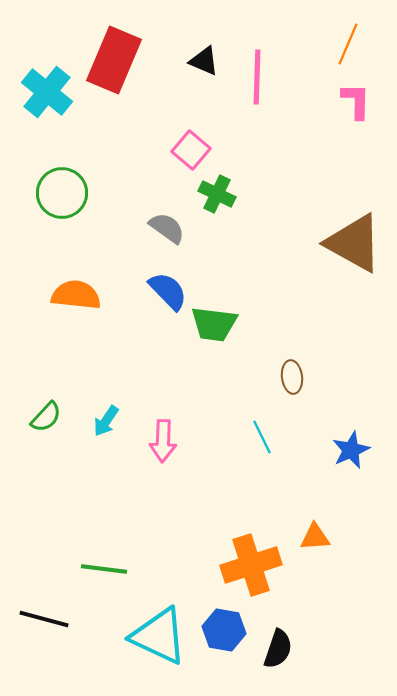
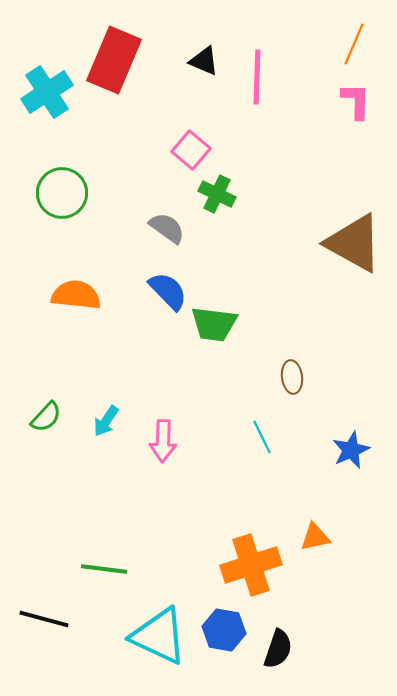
orange line: moved 6 px right
cyan cross: rotated 18 degrees clockwise
orange triangle: rotated 8 degrees counterclockwise
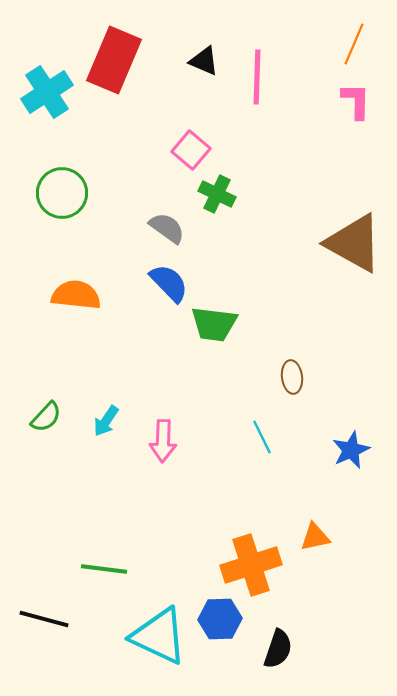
blue semicircle: moved 1 px right, 8 px up
blue hexagon: moved 4 px left, 11 px up; rotated 12 degrees counterclockwise
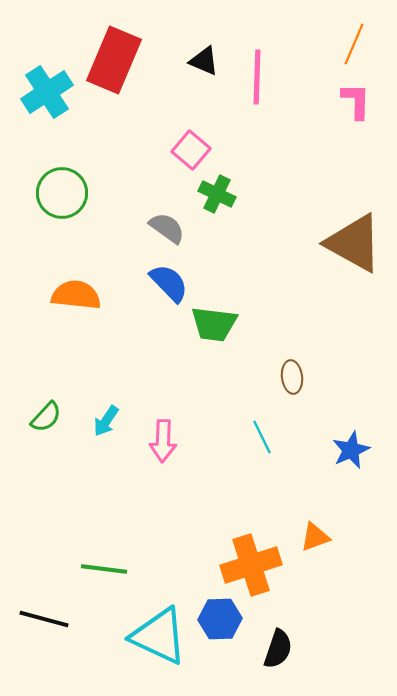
orange triangle: rotated 8 degrees counterclockwise
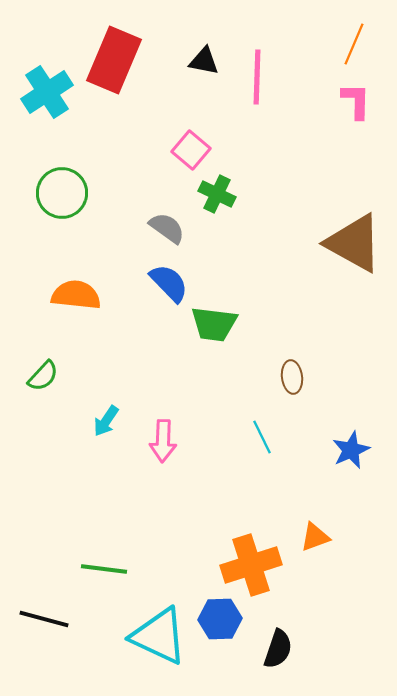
black triangle: rotated 12 degrees counterclockwise
green semicircle: moved 3 px left, 41 px up
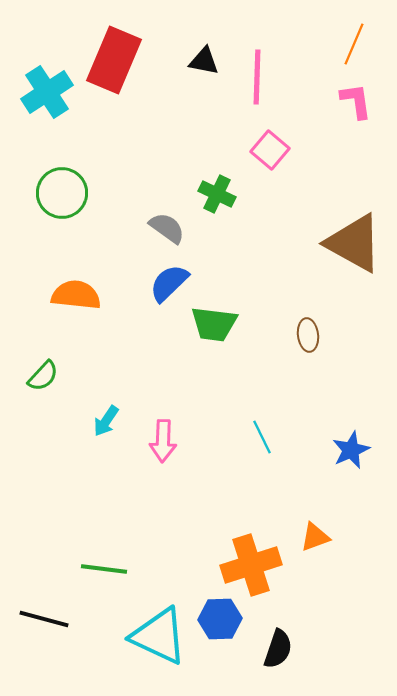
pink L-shape: rotated 9 degrees counterclockwise
pink square: moved 79 px right
blue semicircle: rotated 90 degrees counterclockwise
brown ellipse: moved 16 px right, 42 px up
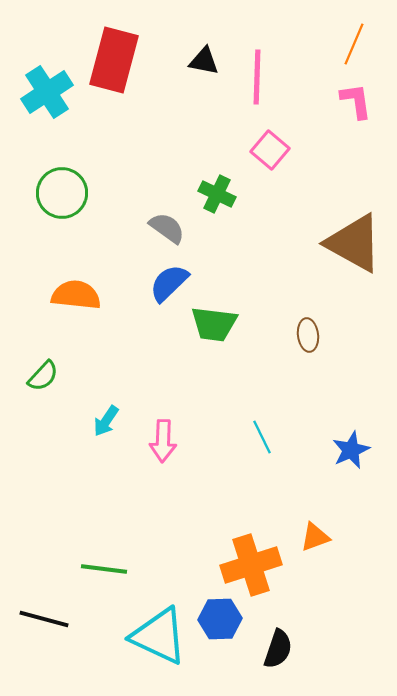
red rectangle: rotated 8 degrees counterclockwise
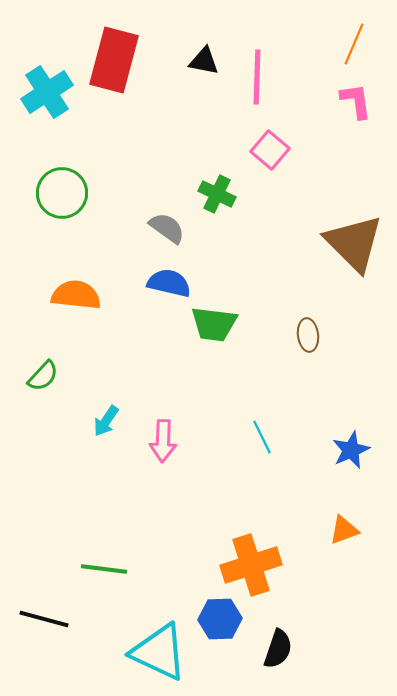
brown triangle: rotated 16 degrees clockwise
blue semicircle: rotated 57 degrees clockwise
orange triangle: moved 29 px right, 7 px up
cyan triangle: moved 16 px down
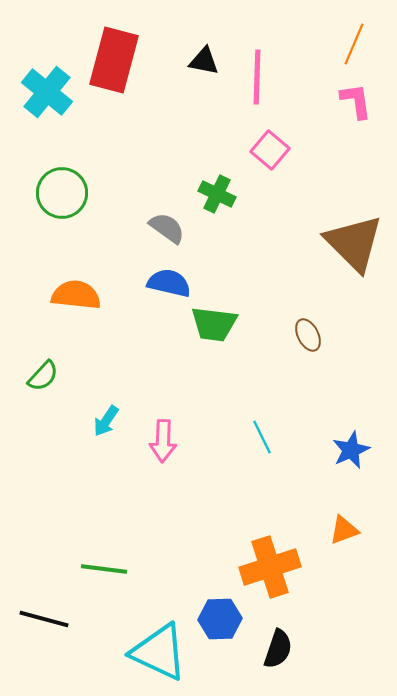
cyan cross: rotated 18 degrees counterclockwise
brown ellipse: rotated 20 degrees counterclockwise
orange cross: moved 19 px right, 2 px down
